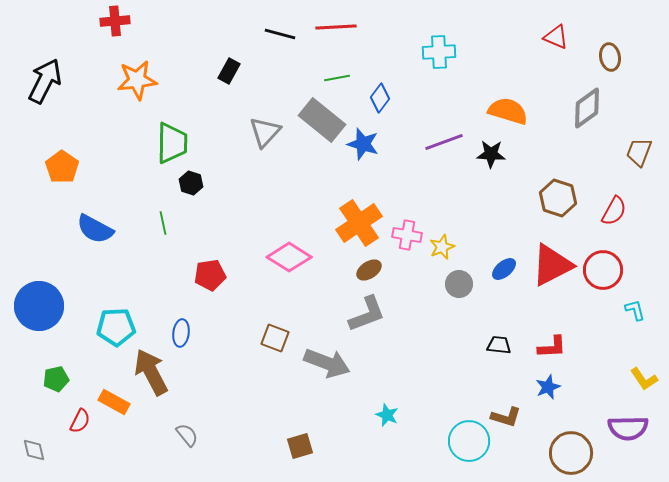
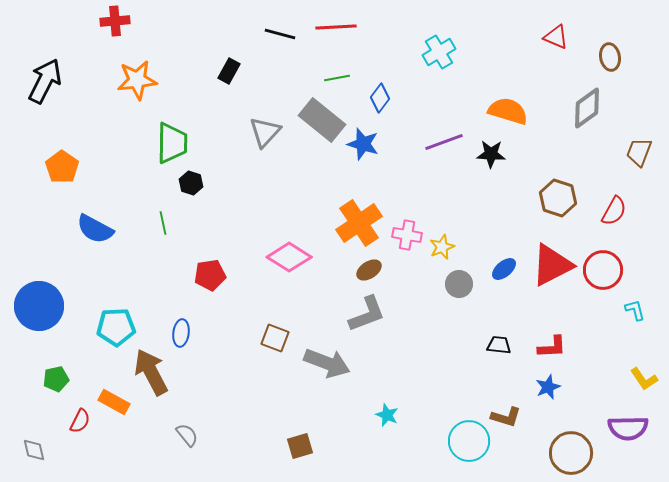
cyan cross at (439, 52): rotated 28 degrees counterclockwise
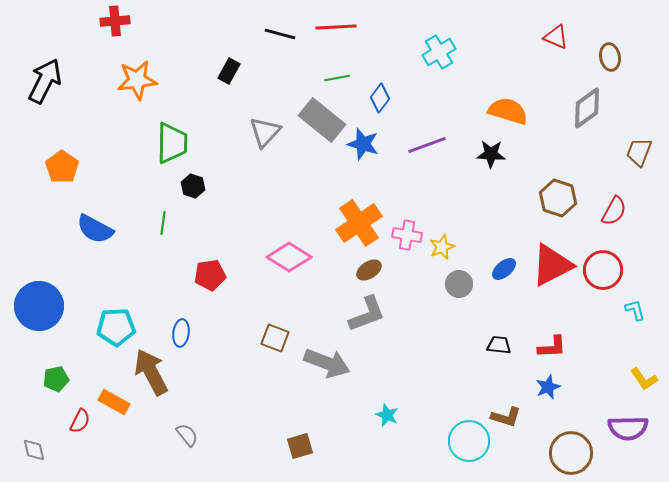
purple line at (444, 142): moved 17 px left, 3 px down
black hexagon at (191, 183): moved 2 px right, 3 px down
green line at (163, 223): rotated 20 degrees clockwise
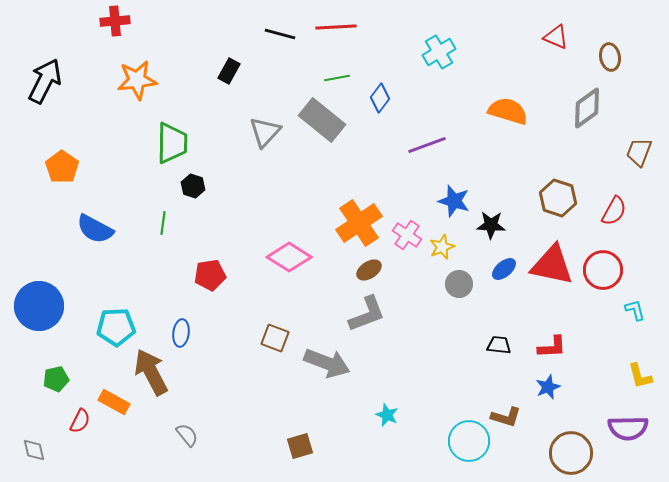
blue star at (363, 144): moved 91 px right, 57 px down
black star at (491, 154): moved 71 px down
pink cross at (407, 235): rotated 24 degrees clockwise
red triangle at (552, 265): rotated 39 degrees clockwise
yellow L-shape at (644, 379): moved 4 px left, 3 px up; rotated 20 degrees clockwise
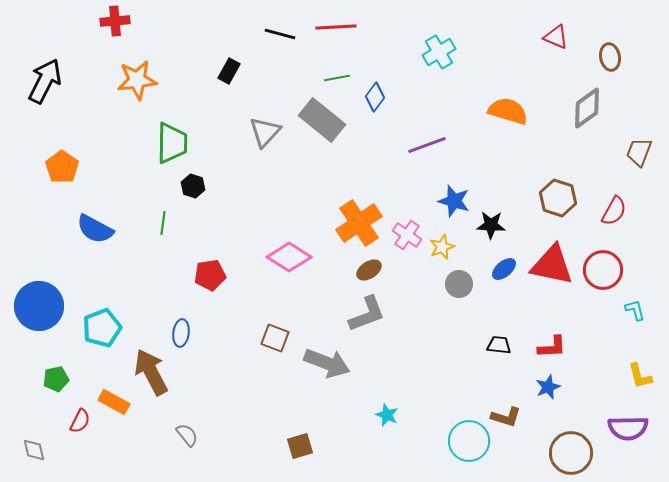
blue diamond at (380, 98): moved 5 px left, 1 px up
cyan pentagon at (116, 327): moved 14 px left, 1 px down; rotated 18 degrees counterclockwise
